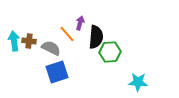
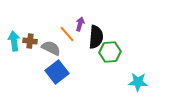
purple arrow: moved 1 px down
brown cross: moved 1 px right
blue square: rotated 20 degrees counterclockwise
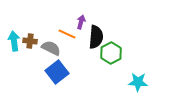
purple arrow: moved 1 px right, 2 px up
orange line: rotated 24 degrees counterclockwise
green hexagon: moved 1 px right, 1 px down; rotated 25 degrees counterclockwise
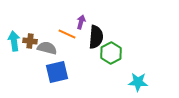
gray semicircle: moved 4 px left; rotated 12 degrees counterclockwise
blue square: rotated 25 degrees clockwise
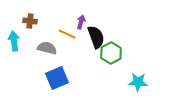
black semicircle: rotated 25 degrees counterclockwise
brown cross: moved 20 px up
blue square: moved 6 px down; rotated 10 degrees counterclockwise
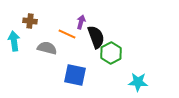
blue square: moved 18 px right, 3 px up; rotated 35 degrees clockwise
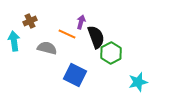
brown cross: rotated 32 degrees counterclockwise
blue square: rotated 15 degrees clockwise
cyan star: rotated 18 degrees counterclockwise
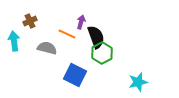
green hexagon: moved 9 px left
